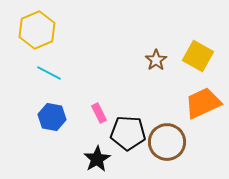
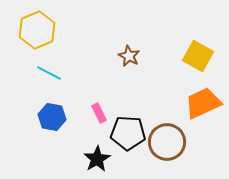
brown star: moved 27 px left, 4 px up; rotated 10 degrees counterclockwise
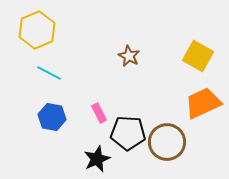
black star: rotated 8 degrees clockwise
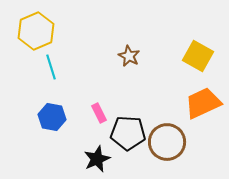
yellow hexagon: moved 1 px left, 1 px down
cyan line: moved 2 px right, 6 px up; rotated 45 degrees clockwise
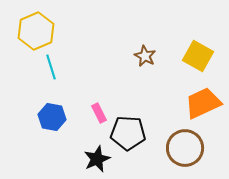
brown star: moved 16 px right
brown circle: moved 18 px right, 6 px down
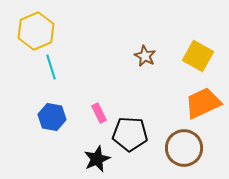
black pentagon: moved 2 px right, 1 px down
brown circle: moved 1 px left
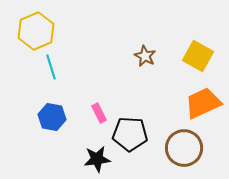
black star: rotated 16 degrees clockwise
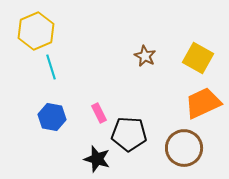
yellow square: moved 2 px down
black pentagon: moved 1 px left
black star: rotated 24 degrees clockwise
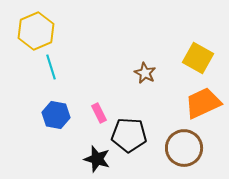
brown star: moved 17 px down
blue hexagon: moved 4 px right, 2 px up
black pentagon: moved 1 px down
